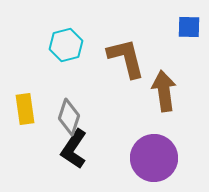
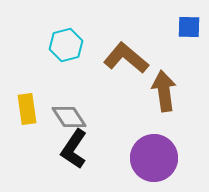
brown L-shape: rotated 36 degrees counterclockwise
yellow rectangle: moved 2 px right
gray diamond: rotated 51 degrees counterclockwise
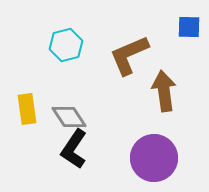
brown L-shape: moved 3 px right, 3 px up; rotated 63 degrees counterclockwise
